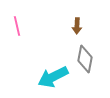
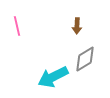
gray diamond: rotated 48 degrees clockwise
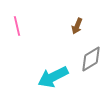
brown arrow: rotated 21 degrees clockwise
gray diamond: moved 6 px right
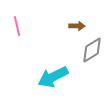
brown arrow: rotated 112 degrees counterclockwise
gray diamond: moved 1 px right, 9 px up
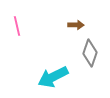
brown arrow: moved 1 px left, 1 px up
gray diamond: moved 2 px left, 3 px down; rotated 40 degrees counterclockwise
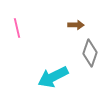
pink line: moved 2 px down
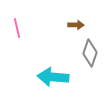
cyan arrow: rotated 32 degrees clockwise
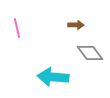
gray diamond: rotated 56 degrees counterclockwise
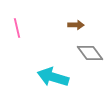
cyan arrow: rotated 12 degrees clockwise
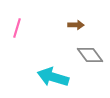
pink line: rotated 30 degrees clockwise
gray diamond: moved 2 px down
